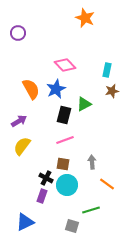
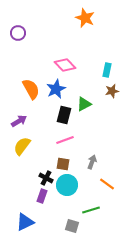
gray arrow: rotated 24 degrees clockwise
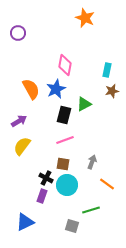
pink diamond: rotated 55 degrees clockwise
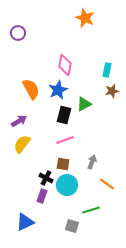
blue star: moved 2 px right, 1 px down
yellow semicircle: moved 2 px up
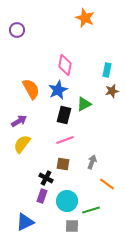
purple circle: moved 1 px left, 3 px up
cyan circle: moved 16 px down
gray square: rotated 16 degrees counterclockwise
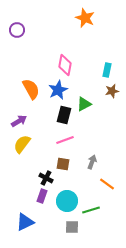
gray square: moved 1 px down
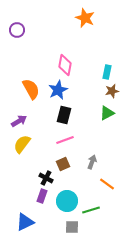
cyan rectangle: moved 2 px down
green triangle: moved 23 px right, 9 px down
brown square: rotated 32 degrees counterclockwise
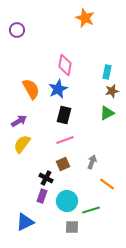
blue star: moved 1 px up
